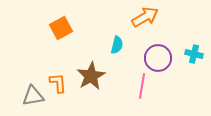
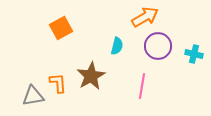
cyan semicircle: moved 1 px down
purple circle: moved 12 px up
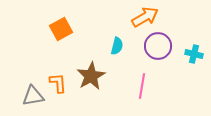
orange square: moved 1 px down
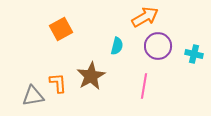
pink line: moved 2 px right
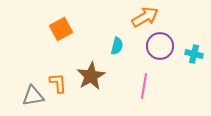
purple circle: moved 2 px right
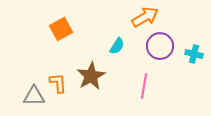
cyan semicircle: rotated 18 degrees clockwise
gray triangle: moved 1 px right; rotated 10 degrees clockwise
